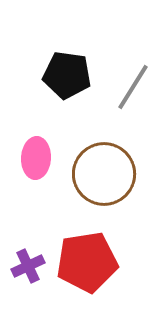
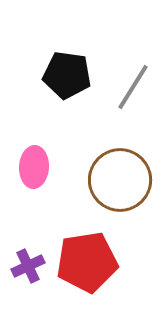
pink ellipse: moved 2 px left, 9 px down
brown circle: moved 16 px right, 6 px down
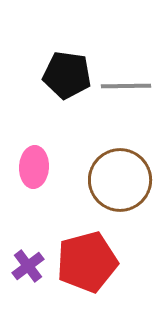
gray line: moved 7 px left, 1 px up; rotated 57 degrees clockwise
red pentagon: rotated 6 degrees counterclockwise
purple cross: rotated 12 degrees counterclockwise
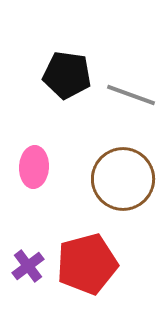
gray line: moved 5 px right, 9 px down; rotated 21 degrees clockwise
brown circle: moved 3 px right, 1 px up
red pentagon: moved 2 px down
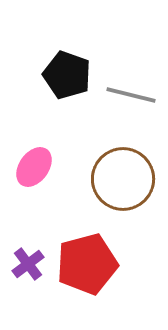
black pentagon: rotated 12 degrees clockwise
gray line: rotated 6 degrees counterclockwise
pink ellipse: rotated 33 degrees clockwise
purple cross: moved 2 px up
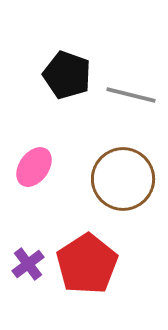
red pentagon: rotated 18 degrees counterclockwise
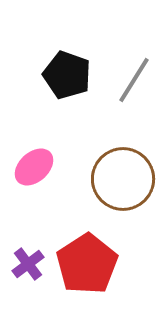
gray line: moved 3 px right, 15 px up; rotated 72 degrees counterclockwise
pink ellipse: rotated 12 degrees clockwise
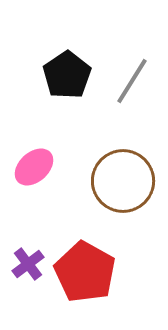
black pentagon: rotated 18 degrees clockwise
gray line: moved 2 px left, 1 px down
brown circle: moved 2 px down
red pentagon: moved 2 px left, 8 px down; rotated 10 degrees counterclockwise
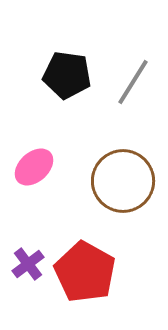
black pentagon: rotated 30 degrees counterclockwise
gray line: moved 1 px right, 1 px down
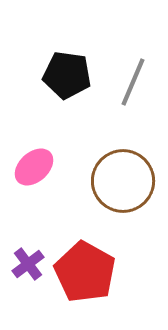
gray line: rotated 9 degrees counterclockwise
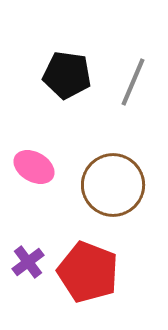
pink ellipse: rotated 72 degrees clockwise
brown circle: moved 10 px left, 4 px down
purple cross: moved 2 px up
red pentagon: moved 3 px right; rotated 8 degrees counterclockwise
